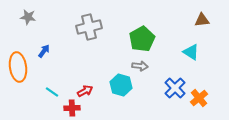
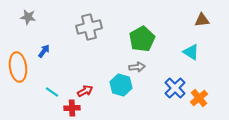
gray arrow: moved 3 px left, 1 px down; rotated 14 degrees counterclockwise
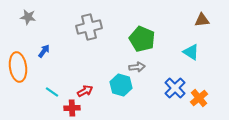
green pentagon: rotated 20 degrees counterclockwise
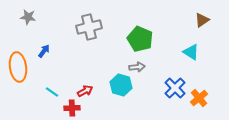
brown triangle: rotated 28 degrees counterclockwise
green pentagon: moved 2 px left
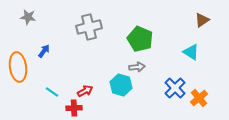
red cross: moved 2 px right
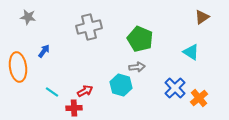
brown triangle: moved 3 px up
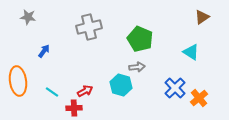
orange ellipse: moved 14 px down
